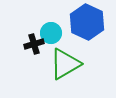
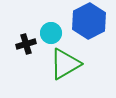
blue hexagon: moved 2 px right, 1 px up; rotated 8 degrees clockwise
black cross: moved 8 px left
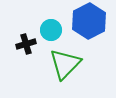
cyan circle: moved 3 px up
green triangle: rotated 16 degrees counterclockwise
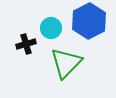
cyan circle: moved 2 px up
green triangle: moved 1 px right, 1 px up
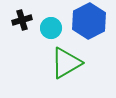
black cross: moved 4 px left, 24 px up
green triangle: rotated 16 degrees clockwise
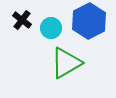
black cross: rotated 36 degrees counterclockwise
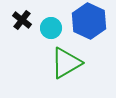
blue hexagon: rotated 8 degrees counterclockwise
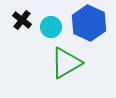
blue hexagon: moved 2 px down
cyan circle: moved 1 px up
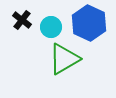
green triangle: moved 2 px left, 4 px up
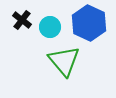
cyan circle: moved 1 px left
green triangle: moved 2 px down; rotated 40 degrees counterclockwise
